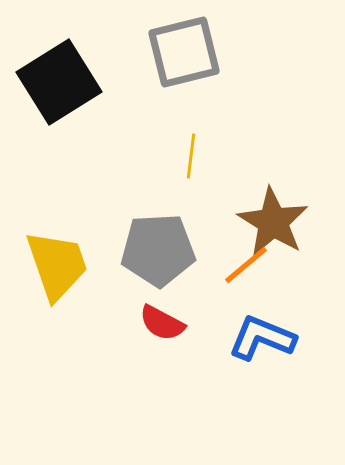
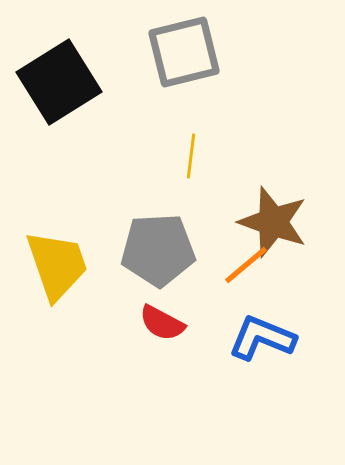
brown star: rotated 12 degrees counterclockwise
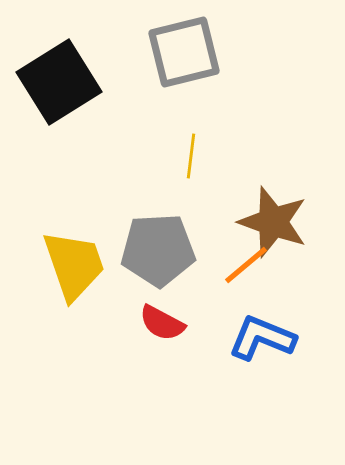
yellow trapezoid: moved 17 px right
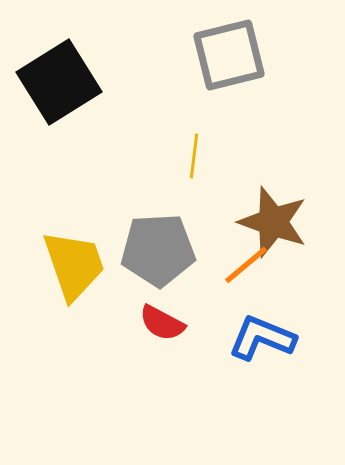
gray square: moved 45 px right, 3 px down
yellow line: moved 3 px right
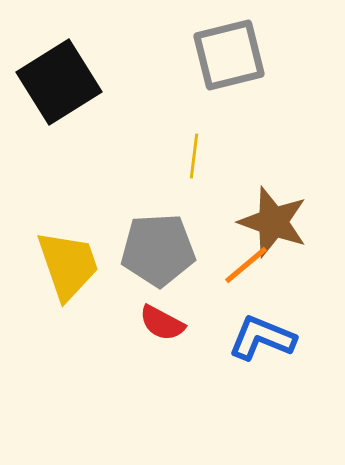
yellow trapezoid: moved 6 px left
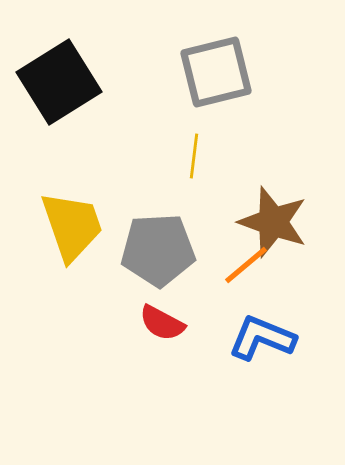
gray square: moved 13 px left, 17 px down
yellow trapezoid: moved 4 px right, 39 px up
